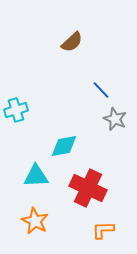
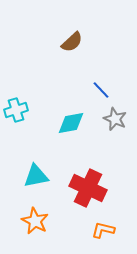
cyan diamond: moved 7 px right, 23 px up
cyan triangle: rotated 8 degrees counterclockwise
orange L-shape: rotated 15 degrees clockwise
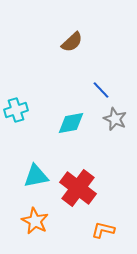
red cross: moved 10 px left; rotated 12 degrees clockwise
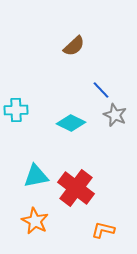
brown semicircle: moved 2 px right, 4 px down
cyan cross: rotated 15 degrees clockwise
gray star: moved 4 px up
cyan diamond: rotated 36 degrees clockwise
red cross: moved 2 px left
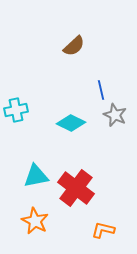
blue line: rotated 30 degrees clockwise
cyan cross: rotated 10 degrees counterclockwise
